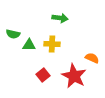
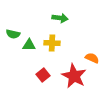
yellow cross: moved 1 px up
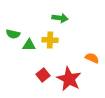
yellow cross: moved 2 px left, 3 px up
red star: moved 5 px left, 3 px down
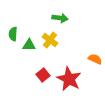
green semicircle: rotated 80 degrees clockwise
yellow cross: rotated 35 degrees clockwise
orange semicircle: moved 3 px right, 1 px down
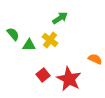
green arrow: rotated 42 degrees counterclockwise
green semicircle: rotated 136 degrees clockwise
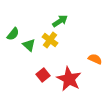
green arrow: moved 3 px down
green semicircle: rotated 80 degrees clockwise
green triangle: rotated 40 degrees clockwise
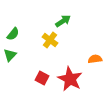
green arrow: moved 3 px right
green triangle: moved 19 px left, 10 px down; rotated 32 degrees clockwise
orange semicircle: rotated 32 degrees counterclockwise
red square: moved 1 px left, 3 px down; rotated 24 degrees counterclockwise
red star: moved 1 px right
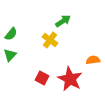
green semicircle: moved 2 px left
orange semicircle: moved 2 px left, 1 px down
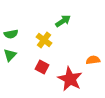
green semicircle: rotated 40 degrees clockwise
yellow cross: moved 6 px left
red square: moved 11 px up
